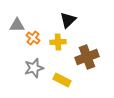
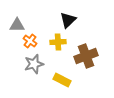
orange cross: moved 3 px left, 3 px down
brown cross: moved 1 px left, 1 px up
gray star: moved 4 px up
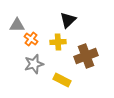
orange cross: moved 1 px right, 2 px up
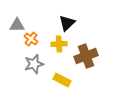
black triangle: moved 1 px left, 3 px down
yellow cross: moved 1 px right, 2 px down
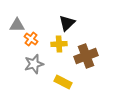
yellow rectangle: moved 1 px right, 2 px down
